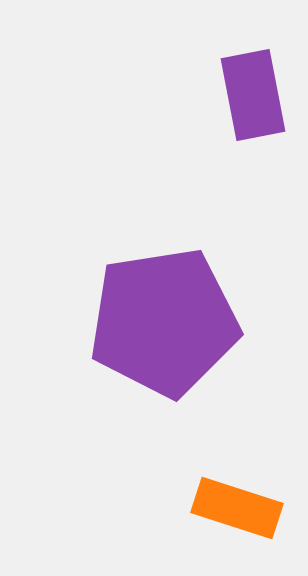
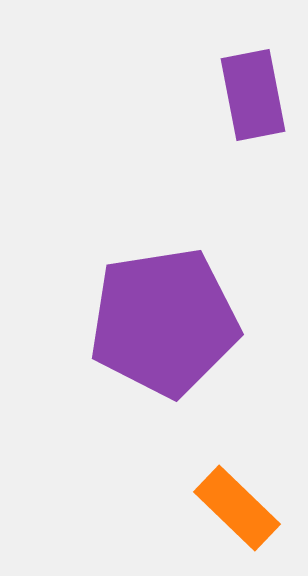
orange rectangle: rotated 26 degrees clockwise
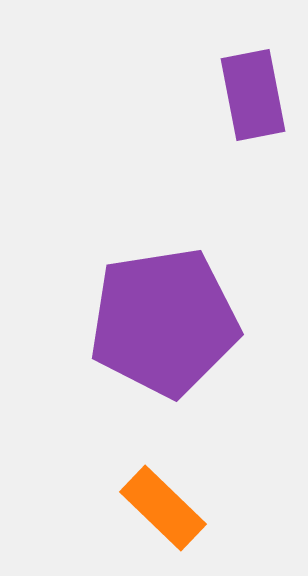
orange rectangle: moved 74 px left
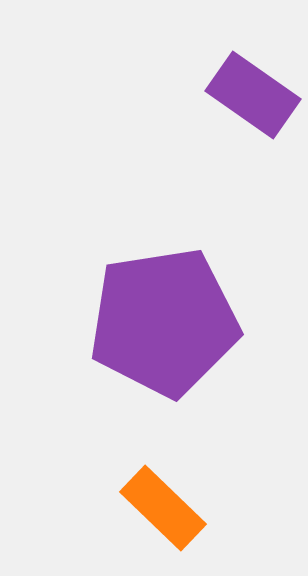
purple rectangle: rotated 44 degrees counterclockwise
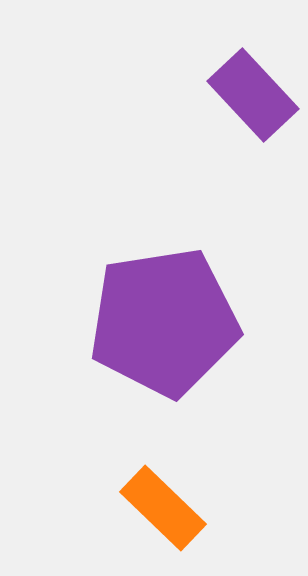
purple rectangle: rotated 12 degrees clockwise
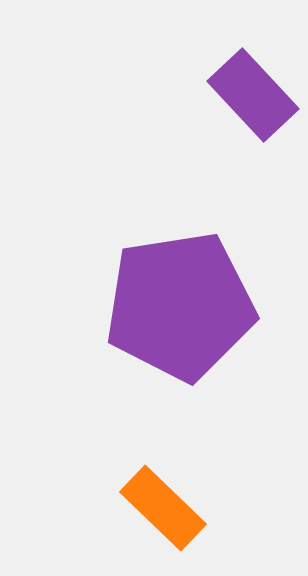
purple pentagon: moved 16 px right, 16 px up
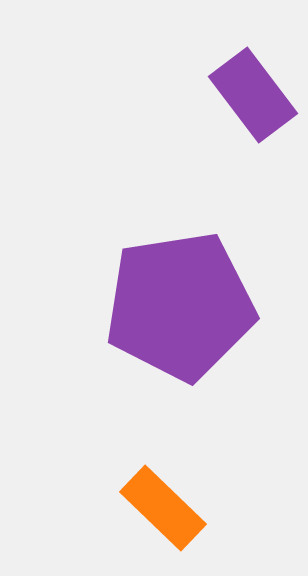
purple rectangle: rotated 6 degrees clockwise
